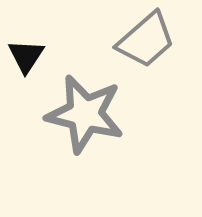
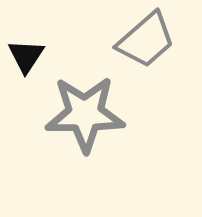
gray star: rotated 14 degrees counterclockwise
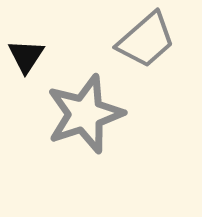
gray star: rotated 18 degrees counterclockwise
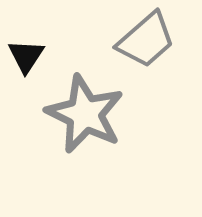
gray star: rotated 28 degrees counterclockwise
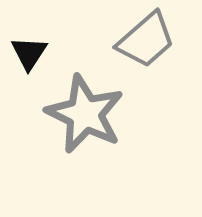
black triangle: moved 3 px right, 3 px up
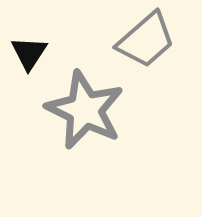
gray star: moved 4 px up
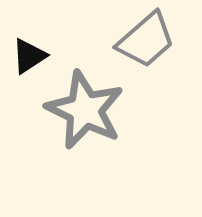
black triangle: moved 3 px down; rotated 24 degrees clockwise
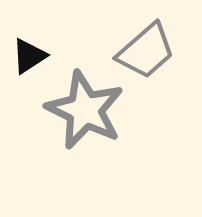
gray trapezoid: moved 11 px down
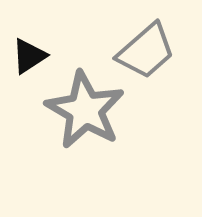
gray star: rotated 4 degrees clockwise
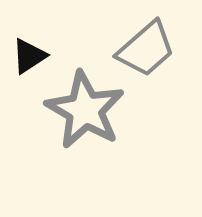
gray trapezoid: moved 2 px up
